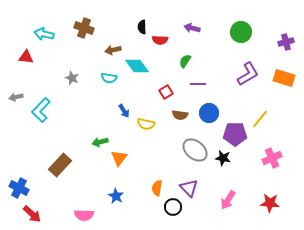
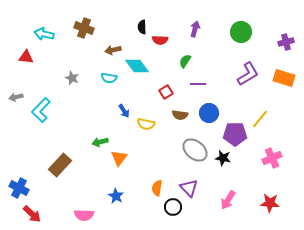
purple arrow: moved 3 px right, 1 px down; rotated 91 degrees clockwise
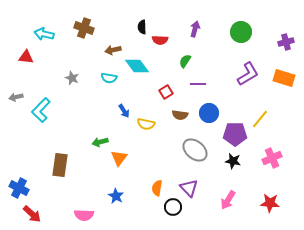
black star: moved 10 px right, 3 px down
brown rectangle: rotated 35 degrees counterclockwise
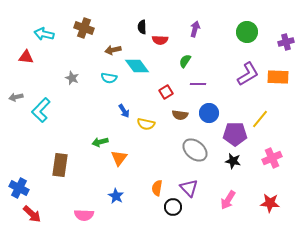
green circle: moved 6 px right
orange rectangle: moved 6 px left, 1 px up; rotated 15 degrees counterclockwise
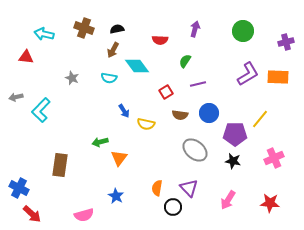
black semicircle: moved 25 px left, 2 px down; rotated 80 degrees clockwise
green circle: moved 4 px left, 1 px up
brown arrow: rotated 49 degrees counterclockwise
purple line: rotated 14 degrees counterclockwise
pink cross: moved 2 px right
pink semicircle: rotated 18 degrees counterclockwise
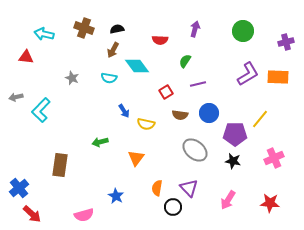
orange triangle: moved 17 px right
blue cross: rotated 24 degrees clockwise
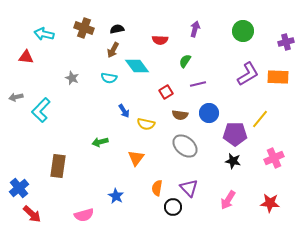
gray ellipse: moved 10 px left, 4 px up
brown rectangle: moved 2 px left, 1 px down
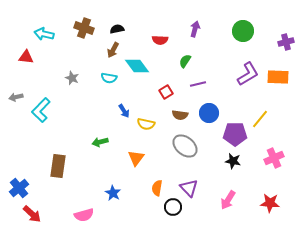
blue star: moved 3 px left, 3 px up
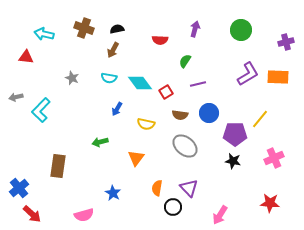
green circle: moved 2 px left, 1 px up
cyan diamond: moved 3 px right, 17 px down
blue arrow: moved 7 px left, 2 px up; rotated 64 degrees clockwise
pink arrow: moved 8 px left, 15 px down
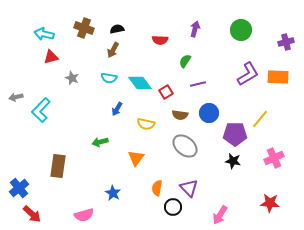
red triangle: moved 25 px right; rotated 21 degrees counterclockwise
